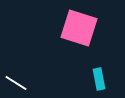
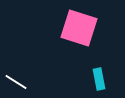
white line: moved 1 px up
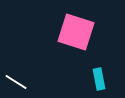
pink square: moved 3 px left, 4 px down
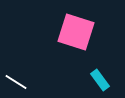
cyan rectangle: moved 1 px right, 1 px down; rotated 25 degrees counterclockwise
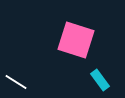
pink square: moved 8 px down
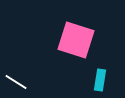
cyan rectangle: rotated 45 degrees clockwise
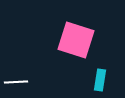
white line: rotated 35 degrees counterclockwise
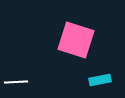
cyan rectangle: rotated 70 degrees clockwise
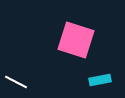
white line: rotated 30 degrees clockwise
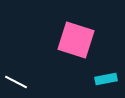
cyan rectangle: moved 6 px right, 1 px up
